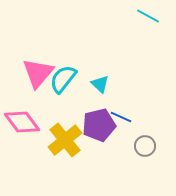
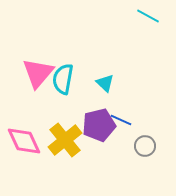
cyan semicircle: rotated 28 degrees counterclockwise
cyan triangle: moved 5 px right, 1 px up
blue line: moved 3 px down
pink diamond: moved 2 px right, 19 px down; rotated 12 degrees clockwise
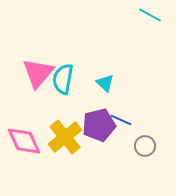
cyan line: moved 2 px right, 1 px up
yellow cross: moved 3 px up
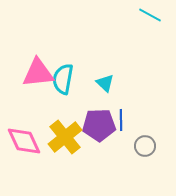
pink triangle: rotated 44 degrees clockwise
blue line: rotated 65 degrees clockwise
purple pentagon: rotated 12 degrees clockwise
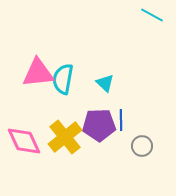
cyan line: moved 2 px right
gray circle: moved 3 px left
